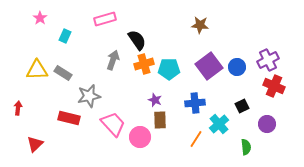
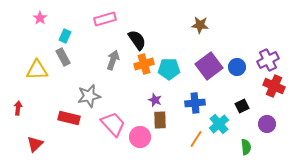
gray rectangle: moved 16 px up; rotated 30 degrees clockwise
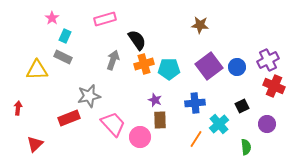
pink star: moved 12 px right
gray rectangle: rotated 36 degrees counterclockwise
red rectangle: rotated 35 degrees counterclockwise
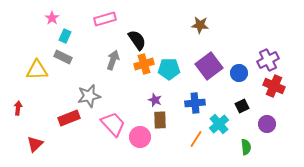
blue circle: moved 2 px right, 6 px down
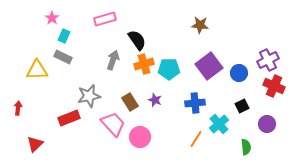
cyan rectangle: moved 1 px left
brown rectangle: moved 30 px left, 18 px up; rotated 30 degrees counterclockwise
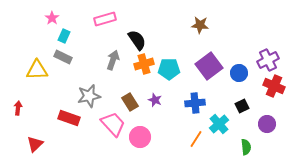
red rectangle: rotated 40 degrees clockwise
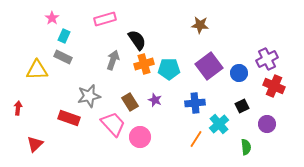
purple cross: moved 1 px left, 1 px up
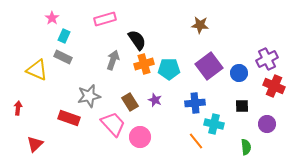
yellow triangle: rotated 25 degrees clockwise
black square: rotated 24 degrees clockwise
cyan cross: moved 5 px left; rotated 36 degrees counterclockwise
orange line: moved 2 px down; rotated 72 degrees counterclockwise
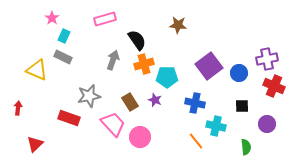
brown star: moved 22 px left
purple cross: rotated 15 degrees clockwise
cyan pentagon: moved 2 px left, 8 px down
blue cross: rotated 18 degrees clockwise
cyan cross: moved 2 px right, 2 px down
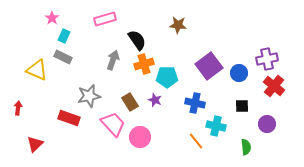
red cross: rotated 15 degrees clockwise
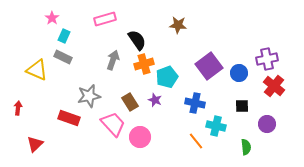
cyan pentagon: rotated 20 degrees counterclockwise
